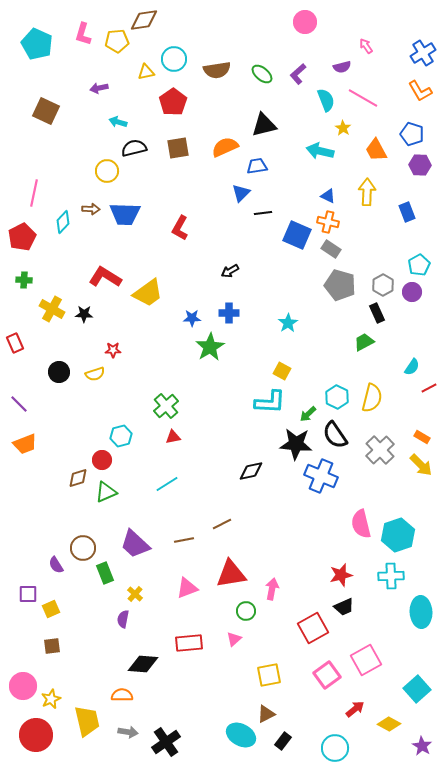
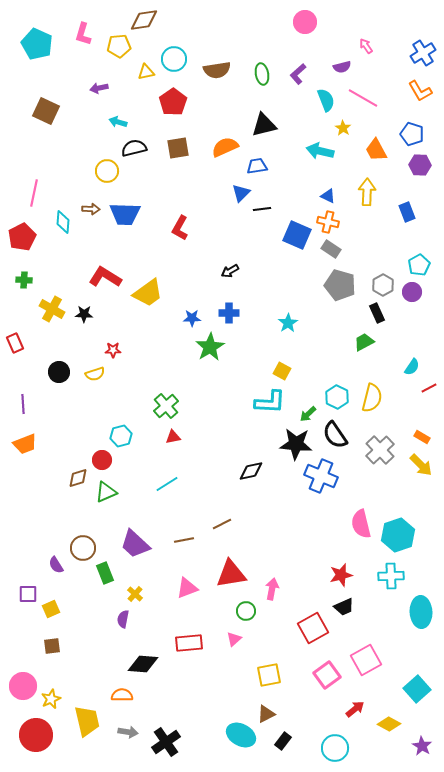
yellow pentagon at (117, 41): moved 2 px right, 5 px down
green ellipse at (262, 74): rotated 40 degrees clockwise
black line at (263, 213): moved 1 px left, 4 px up
cyan diamond at (63, 222): rotated 40 degrees counterclockwise
purple line at (19, 404): moved 4 px right; rotated 42 degrees clockwise
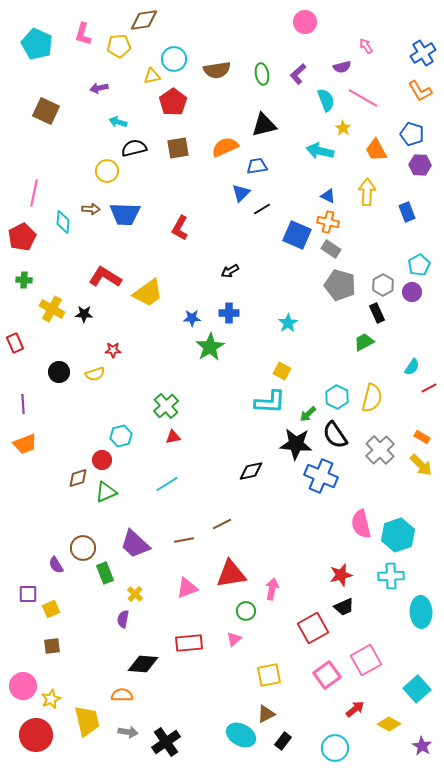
yellow triangle at (146, 72): moved 6 px right, 4 px down
black line at (262, 209): rotated 24 degrees counterclockwise
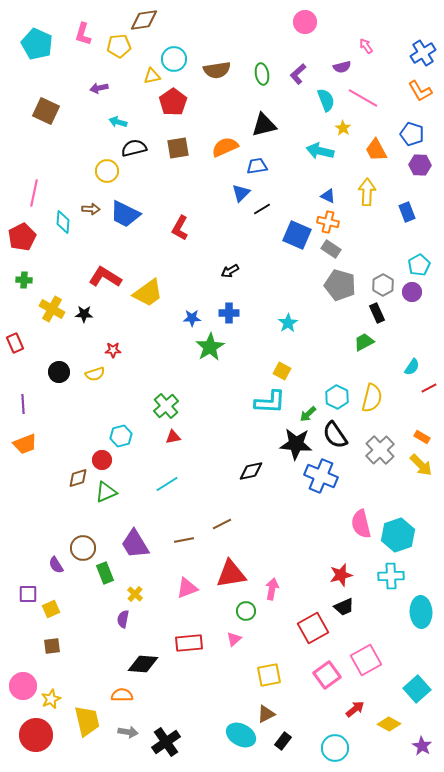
blue trapezoid at (125, 214): rotated 24 degrees clockwise
purple trapezoid at (135, 544): rotated 16 degrees clockwise
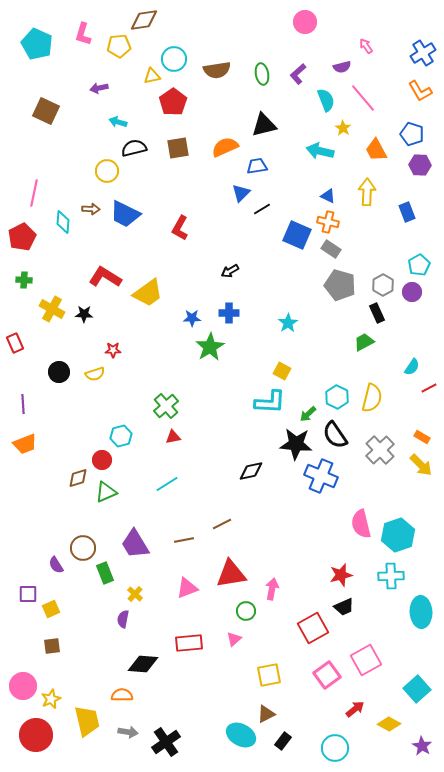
pink line at (363, 98): rotated 20 degrees clockwise
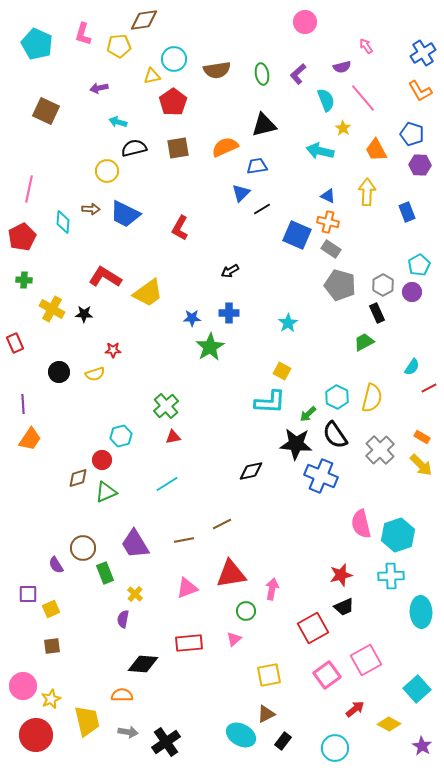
pink line at (34, 193): moved 5 px left, 4 px up
orange trapezoid at (25, 444): moved 5 px right, 5 px up; rotated 35 degrees counterclockwise
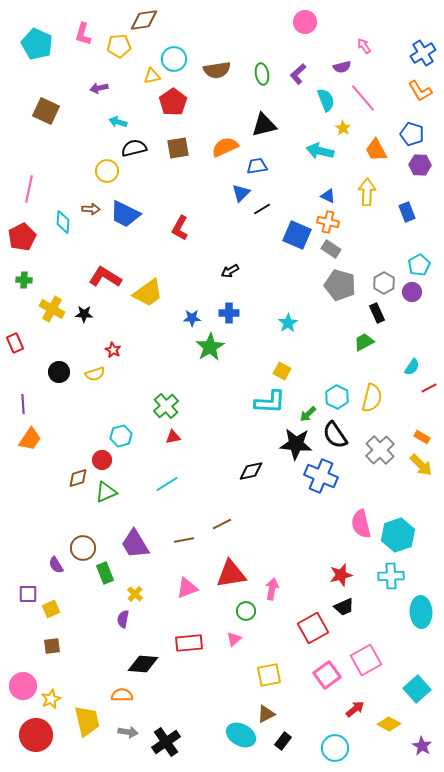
pink arrow at (366, 46): moved 2 px left
gray hexagon at (383, 285): moved 1 px right, 2 px up
red star at (113, 350): rotated 28 degrees clockwise
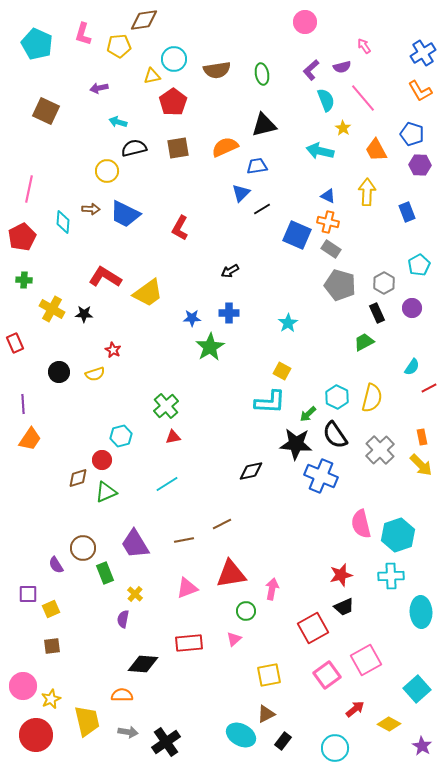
purple L-shape at (298, 74): moved 13 px right, 4 px up
purple circle at (412, 292): moved 16 px down
orange rectangle at (422, 437): rotated 49 degrees clockwise
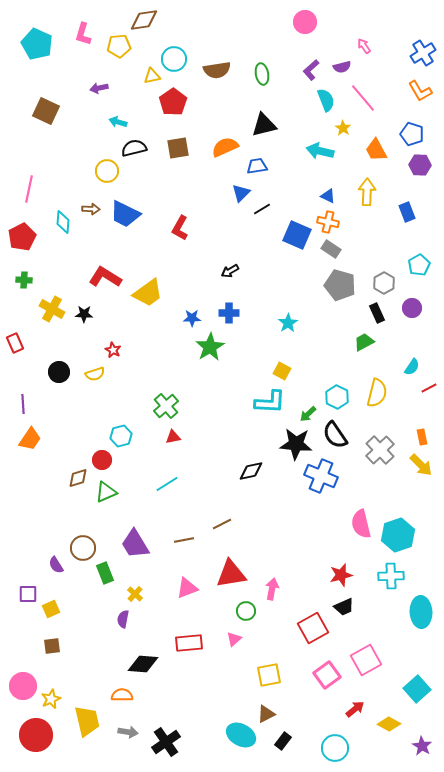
yellow semicircle at (372, 398): moved 5 px right, 5 px up
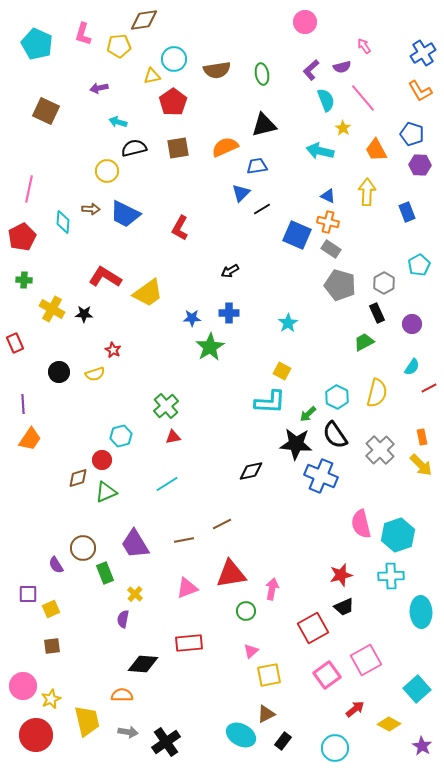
purple circle at (412, 308): moved 16 px down
pink triangle at (234, 639): moved 17 px right, 12 px down
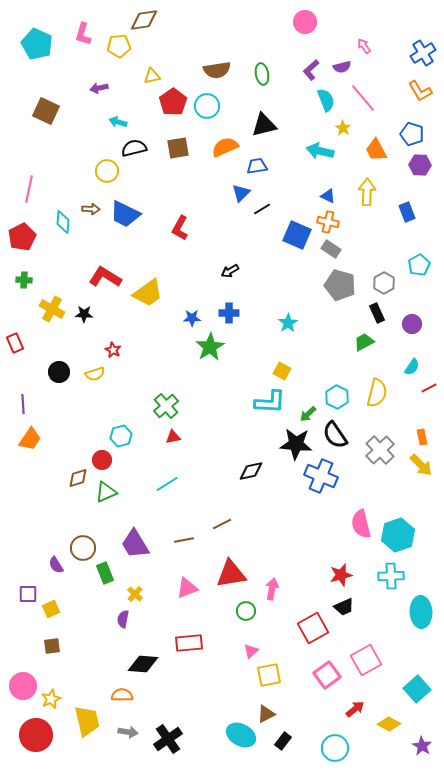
cyan circle at (174, 59): moved 33 px right, 47 px down
black cross at (166, 742): moved 2 px right, 3 px up
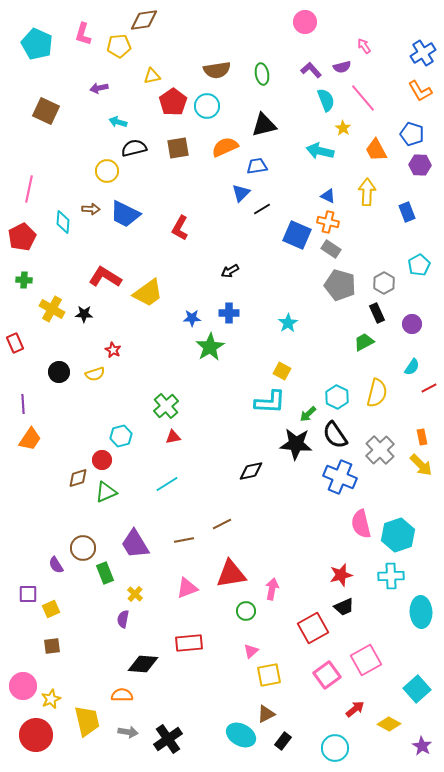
purple L-shape at (311, 70): rotated 90 degrees clockwise
blue cross at (321, 476): moved 19 px right, 1 px down
